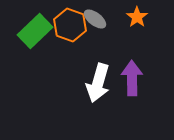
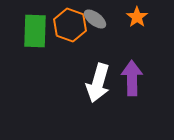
green rectangle: rotated 44 degrees counterclockwise
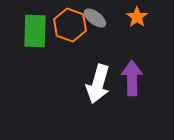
gray ellipse: moved 1 px up
white arrow: moved 1 px down
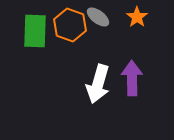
gray ellipse: moved 3 px right, 1 px up
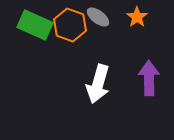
green rectangle: moved 6 px up; rotated 68 degrees counterclockwise
purple arrow: moved 17 px right
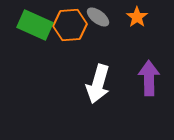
orange hexagon: rotated 24 degrees counterclockwise
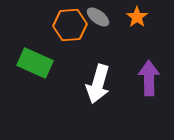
green rectangle: moved 38 px down
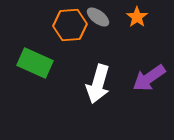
purple arrow: rotated 124 degrees counterclockwise
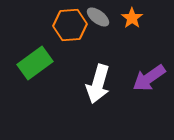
orange star: moved 5 px left, 1 px down
green rectangle: rotated 60 degrees counterclockwise
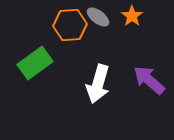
orange star: moved 2 px up
purple arrow: moved 2 px down; rotated 76 degrees clockwise
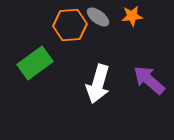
orange star: rotated 30 degrees clockwise
